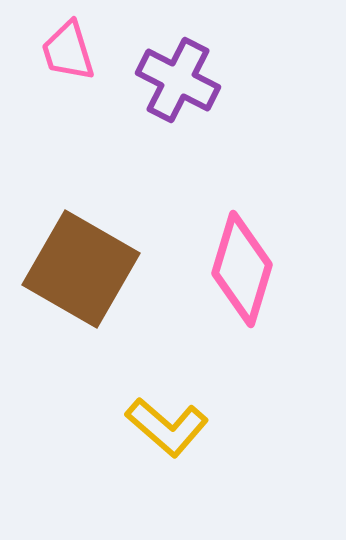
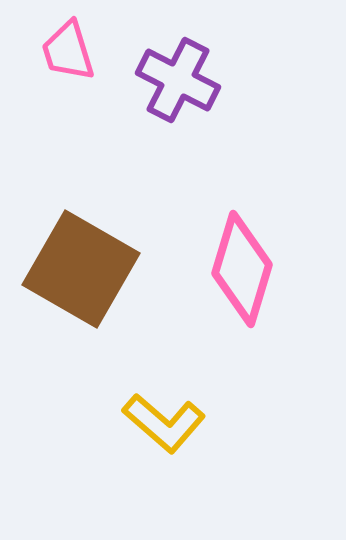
yellow L-shape: moved 3 px left, 4 px up
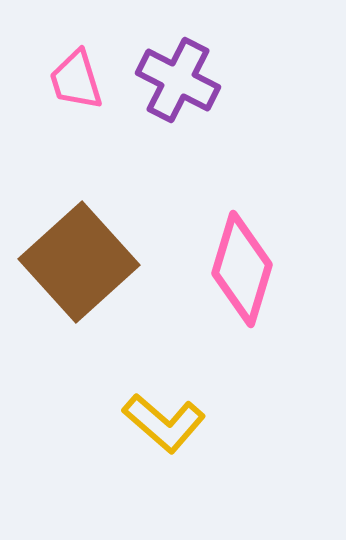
pink trapezoid: moved 8 px right, 29 px down
brown square: moved 2 px left, 7 px up; rotated 18 degrees clockwise
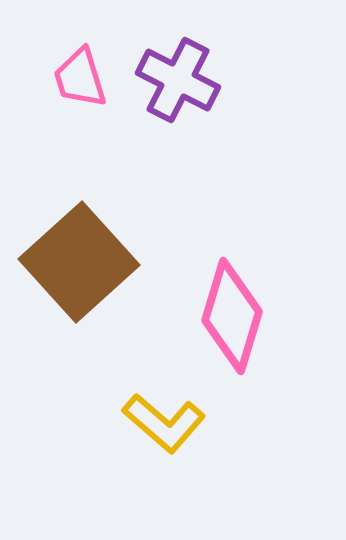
pink trapezoid: moved 4 px right, 2 px up
pink diamond: moved 10 px left, 47 px down
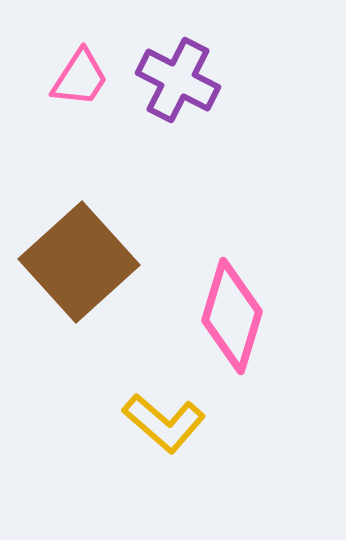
pink trapezoid: rotated 130 degrees counterclockwise
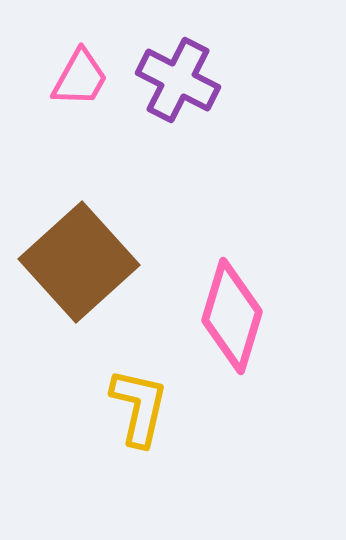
pink trapezoid: rotated 4 degrees counterclockwise
yellow L-shape: moved 25 px left, 16 px up; rotated 118 degrees counterclockwise
